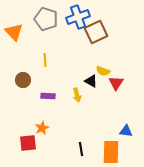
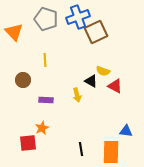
red triangle: moved 1 px left, 3 px down; rotated 35 degrees counterclockwise
purple rectangle: moved 2 px left, 4 px down
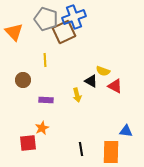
blue cross: moved 4 px left
brown square: moved 32 px left
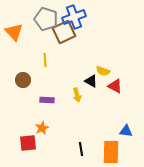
purple rectangle: moved 1 px right
